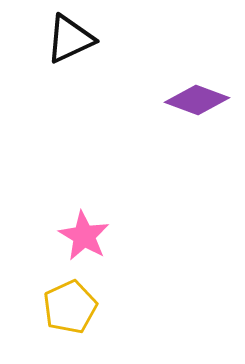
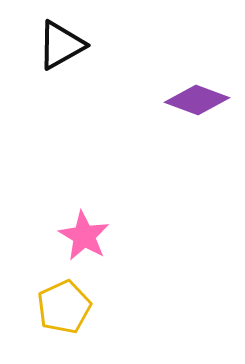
black triangle: moved 9 px left, 6 px down; rotated 4 degrees counterclockwise
yellow pentagon: moved 6 px left
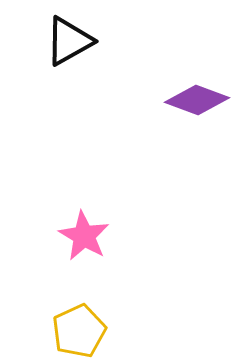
black triangle: moved 8 px right, 4 px up
yellow pentagon: moved 15 px right, 24 px down
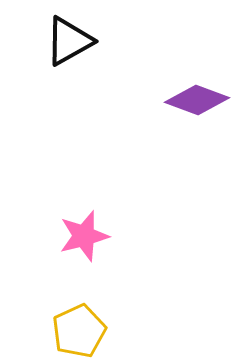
pink star: rotated 27 degrees clockwise
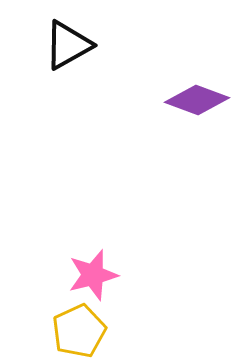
black triangle: moved 1 px left, 4 px down
pink star: moved 9 px right, 39 px down
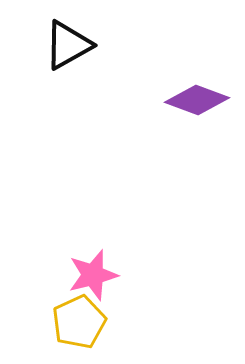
yellow pentagon: moved 9 px up
